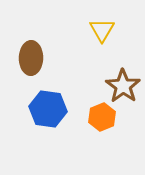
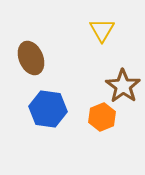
brown ellipse: rotated 24 degrees counterclockwise
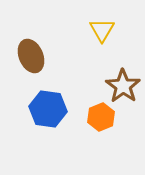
brown ellipse: moved 2 px up
orange hexagon: moved 1 px left
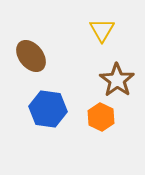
brown ellipse: rotated 16 degrees counterclockwise
brown star: moved 6 px left, 6 px up
orange hexagon: rotated 12 degrees counterclockwise
